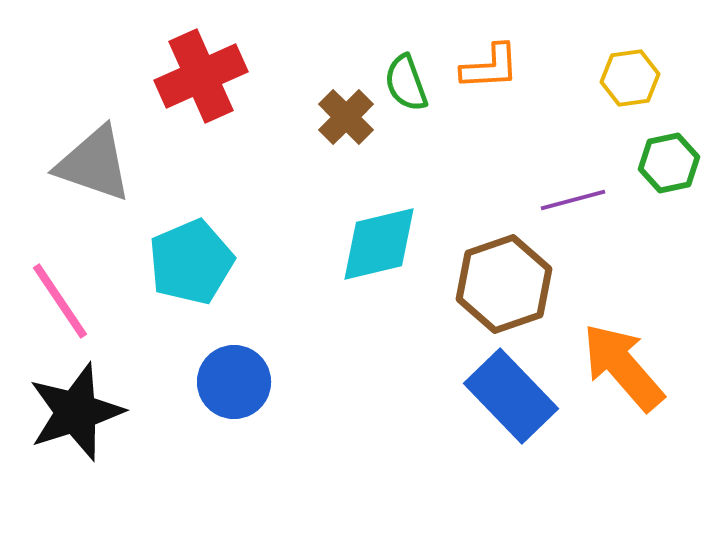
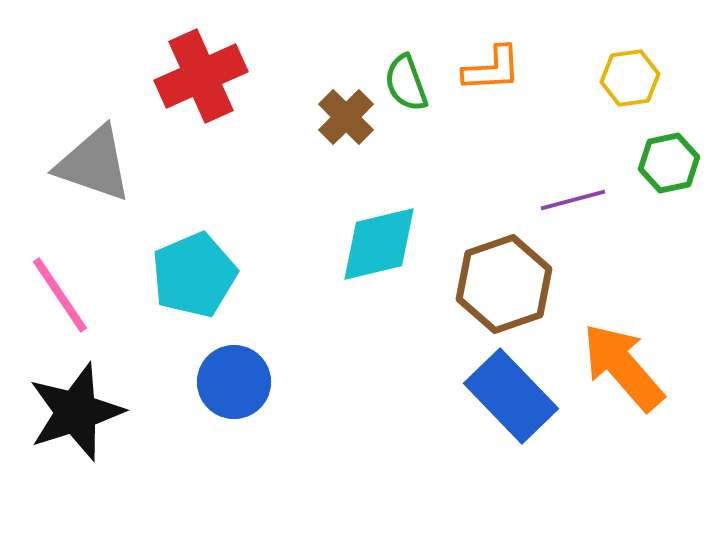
orange L-shape: moved 2 px right, 2 px down
cyan pentagon: moved 3 px right, 13 px down
pink line: moved 6 px up
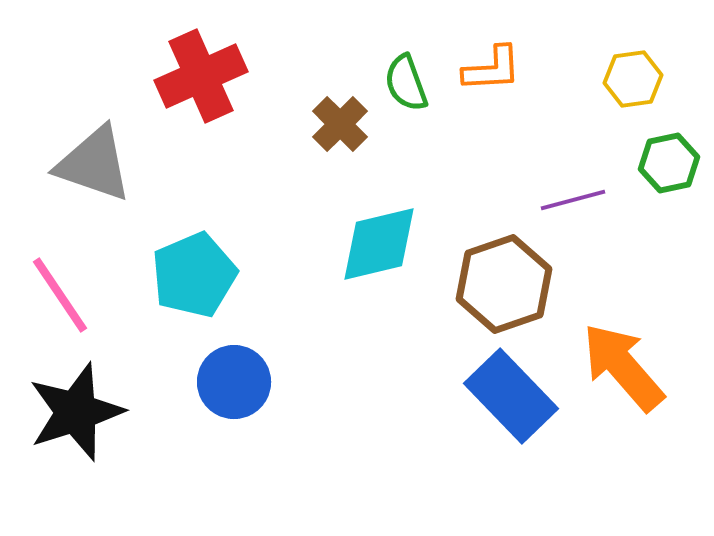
yellow hexagon: moved 3 px right, 1 px down
brown cross: moved 6 px left, 7 px down
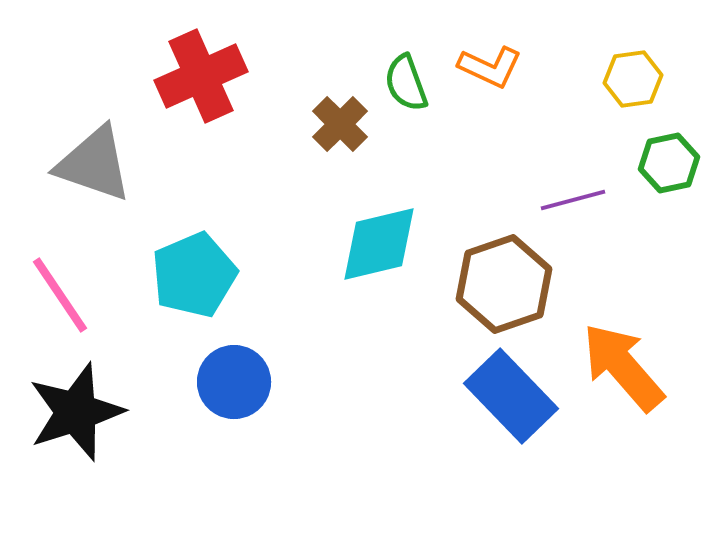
orange L-shape: moved 2 px left, 2 px up; rotated 28 degrees clockwise
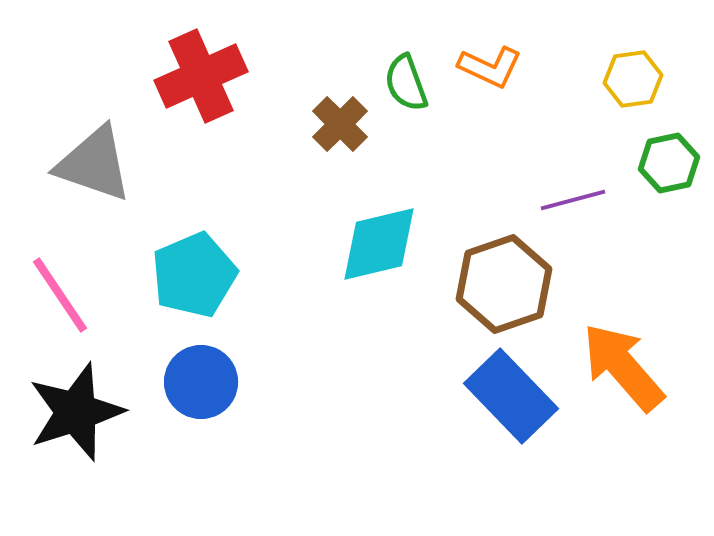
blue circle: moved 33 px left
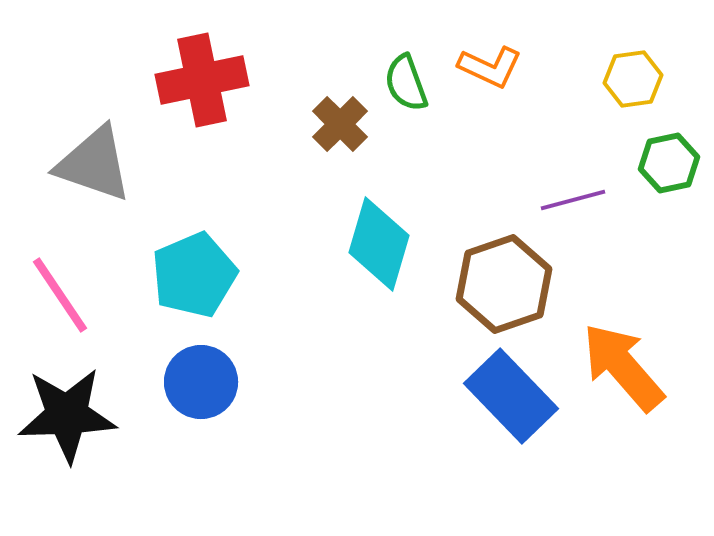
red cross: moved 1 px right, 4 px down; rotated 12 degrees clockwise
cyan diamond: rotated 60 degrees counterclockwise
black star: moved 9 px left, 3 px down; rotated 16 degrees clockwise
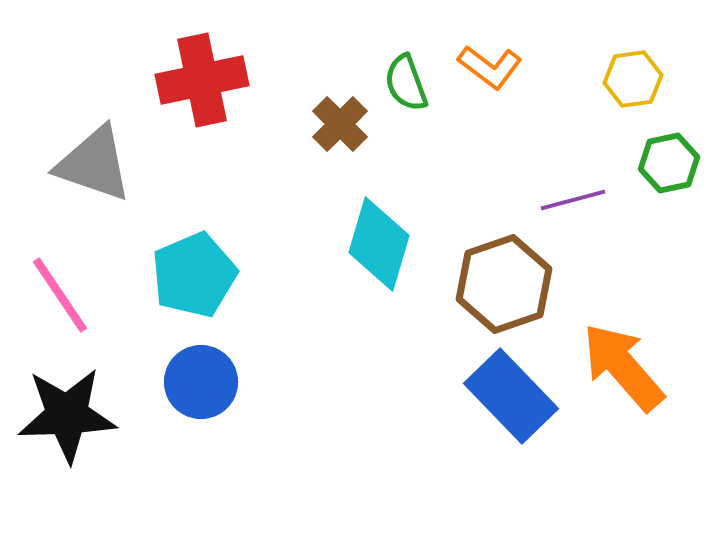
orange L-shape: rotated 12 degrees clockwise
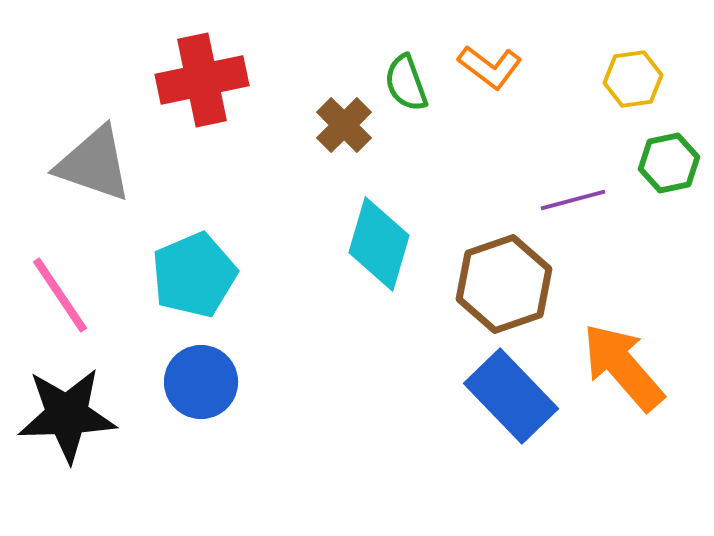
brown cross: moved 4 px right, 1 px down
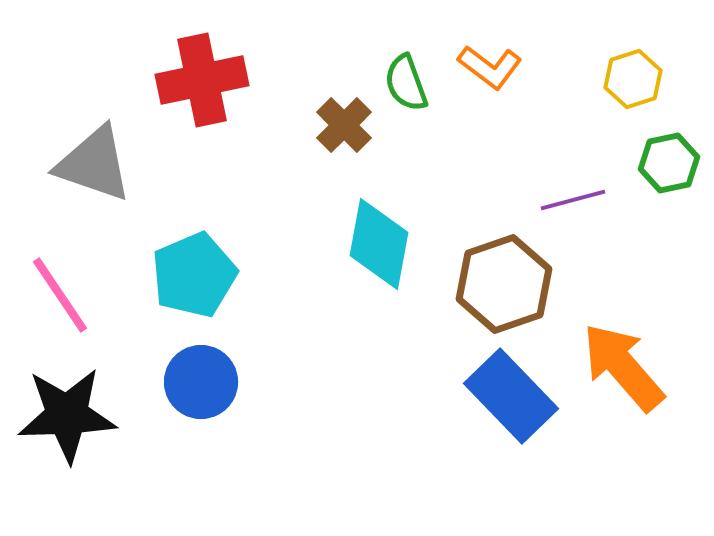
yellow hexagon: rotated 10 degrees counterclockwise
cyan diamond: rotated 6 degrees counterclockwise
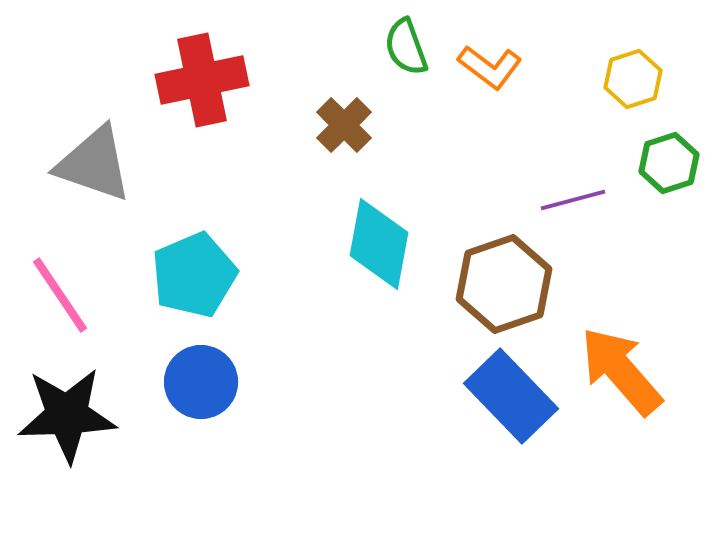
green semicircle: moved 36 px up
green hexagon: rotated 6 degrees counterclockwise
orange arrow: moved 2 px left, 4 px down
